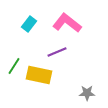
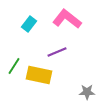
pink L-shape: moved 4 px up
gray star: moved 1 px up
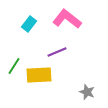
yellow rectangle: rotated 15 degrees counterclockwise
gray star: rotated 21 degrees clockwise
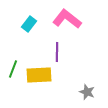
purple line: rotated 66 degrees counterclockwise
green line: moved 1 px left, 3 px down; rotated 12 degrees counterclockwise
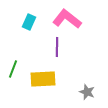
cyan rectangle: moved 2 px up; rotated 14 degrees counterclockwise
purple line: moved 5 px up
yellow rectangle: moved 4 px right, 4 px down
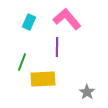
pink L-shape: rotated 12 degrees clockwise
green line: moved 9 px right, 7 px up
gray star: rotated 14 degrees clockwise
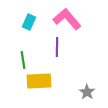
green line: moved 1 px right, 2 px up; rotated 30 degrees counterclockwise
yellow rectangle: moved 4 px left, 2 px down
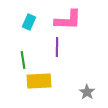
pink L-shape: moved 1 px right, 1 px down; rotated 132 degrees clockwise
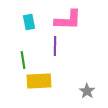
cyan rectangle: rotated 35 degrees counterclockwise
purple line: moved 2 px left, 1 px up
gray star: moved 1 px up
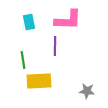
gray star: rotated 28 degrees counterclockwise
